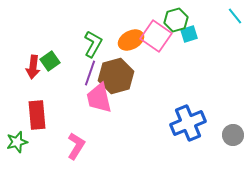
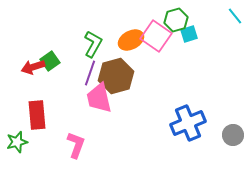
red arrow: rotated 65 degrees clockwise
pink L-shape: moved 1 px up; rotated 12 degrees counterclockwise
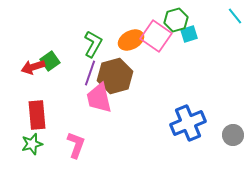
brown hexagon: moved 1 px left
green star: moved 15 px right, 2 px down
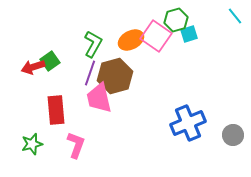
red rectangle: moved 19 px right, 5 px up
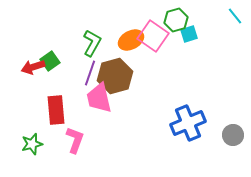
pink square: moved 3 px left
green L-shape: moved 1 px left, 1 px up
pink L-shape: moved 1 px left, 5 px up
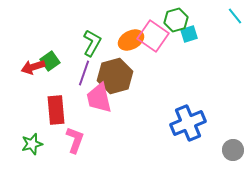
purple line: moved 6 px left
gray circle: moved 15 px down
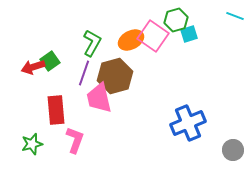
cyan line: rotated 30 degrees counterclockwise
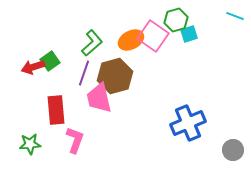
green L-shape: rotated 20 degrees clockwise
green star: moved 2 px left; rotated 10 degrees clockwise
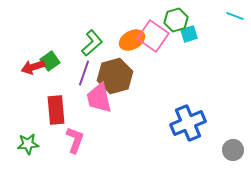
orange ellipse: moved 1 px right
green star: moved 2 px left
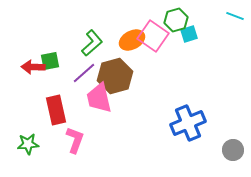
green square: rotated 24 degrees clockwise
red arrow: rotated 20 degrees clockwise
purple line: rotated 30 degrees clockwise
red rectangle: rotated 8 degrees counterclockwise
